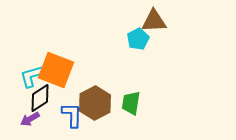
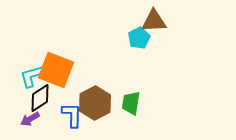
cyan pentagon: moved 1 px right, 1 px up
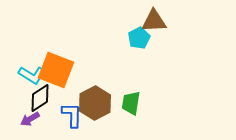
cyan L-shape: moved 1 px up; rotated 132 degrees counterclockwise
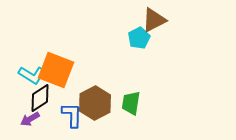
brown triangle: moved 1 px up; rotated 24 degrees counterclockwise
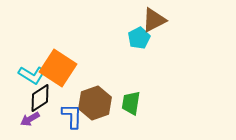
orange square: moved 2 px right, 2 px up; rotated 12 degrees clockwise
brown hexagon: rotated 8 degrees clockwise
blue L-shape: moved 1 px down
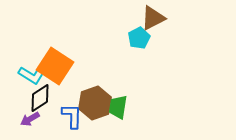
brown triangle: moved 1 px left, 2 px up
orange square: moved 3 px left, 2 px up
green trapezoid: moved 13 px left, 4 px down
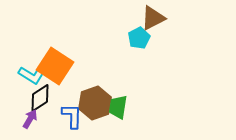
purple arrow: rotated 150 degrees clockwise
